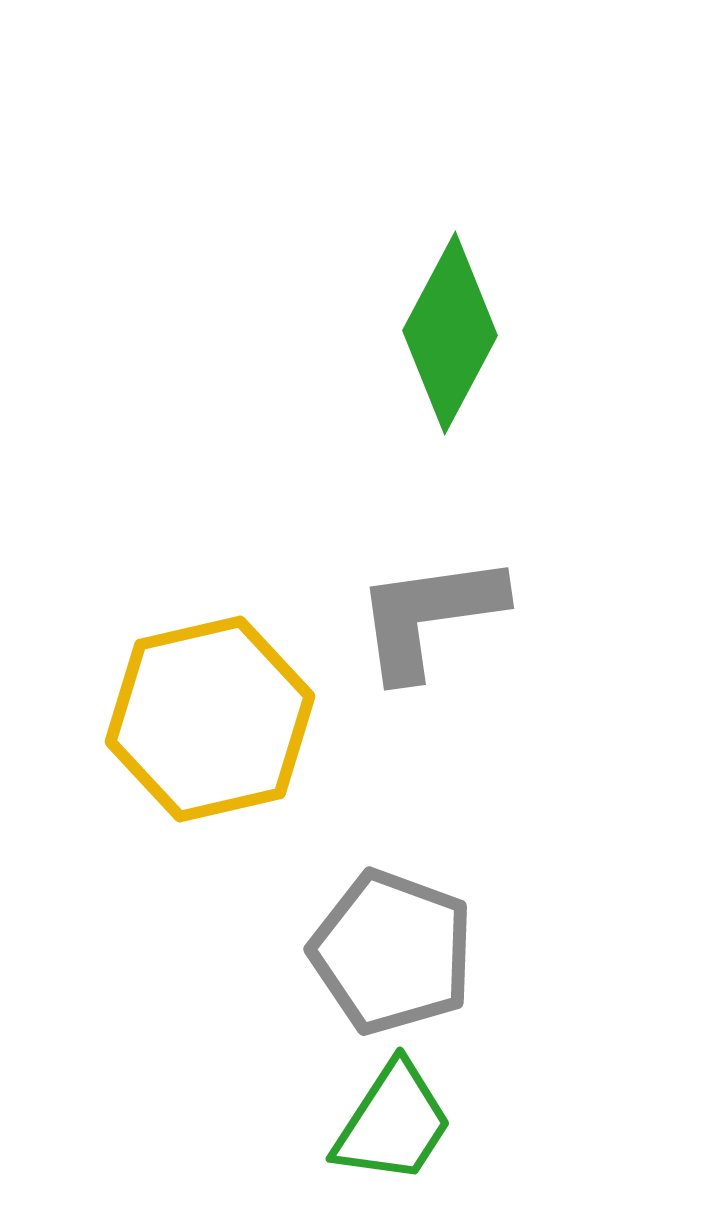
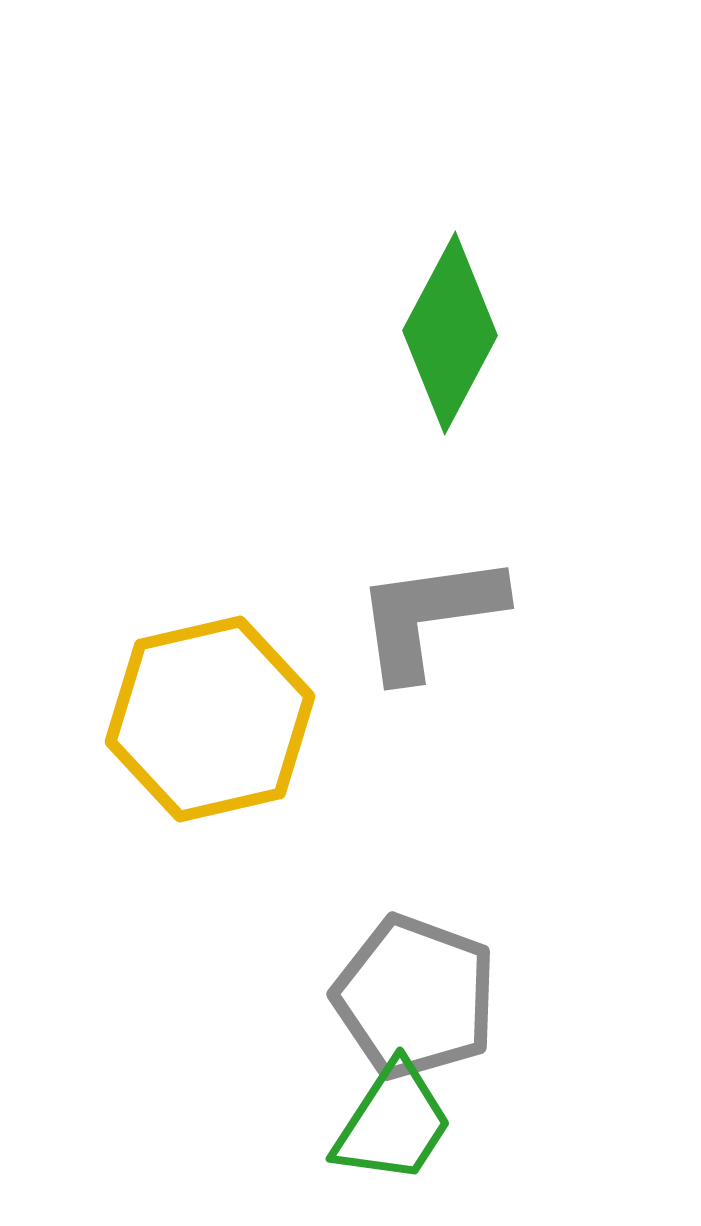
gray pentagon: moved 23 px right, 45 px down
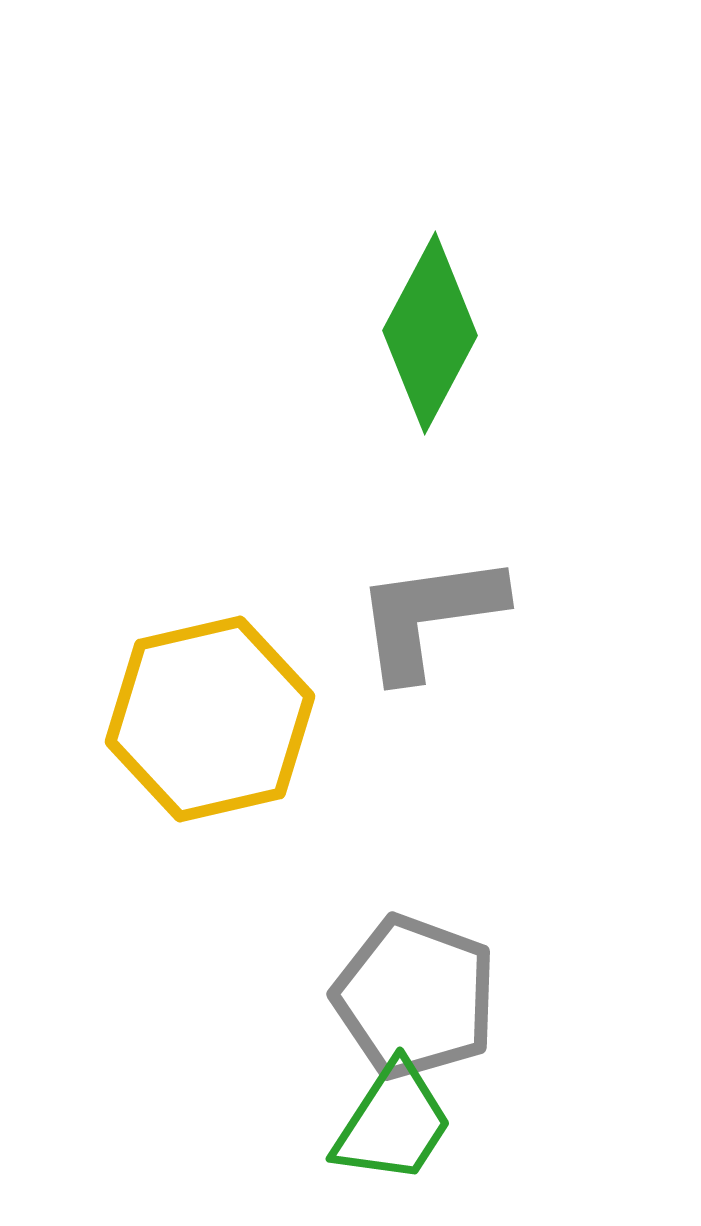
green diamond: moved 20 px left
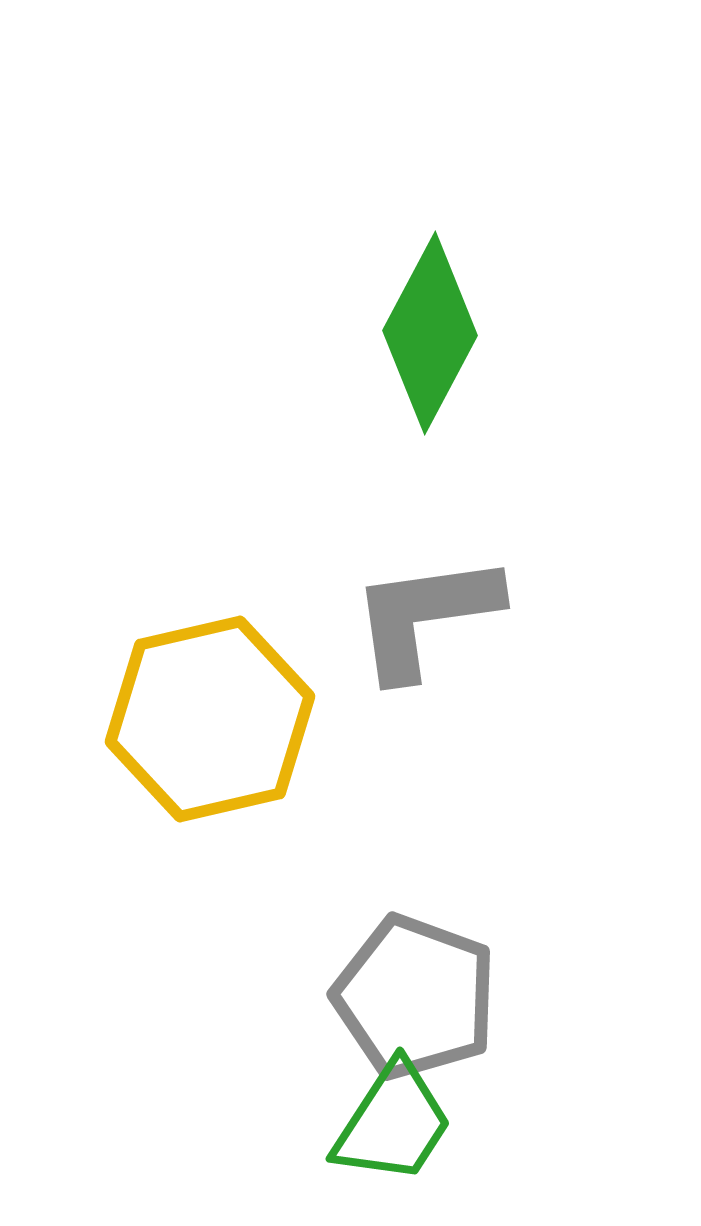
gray L-shape: moved 4 px left
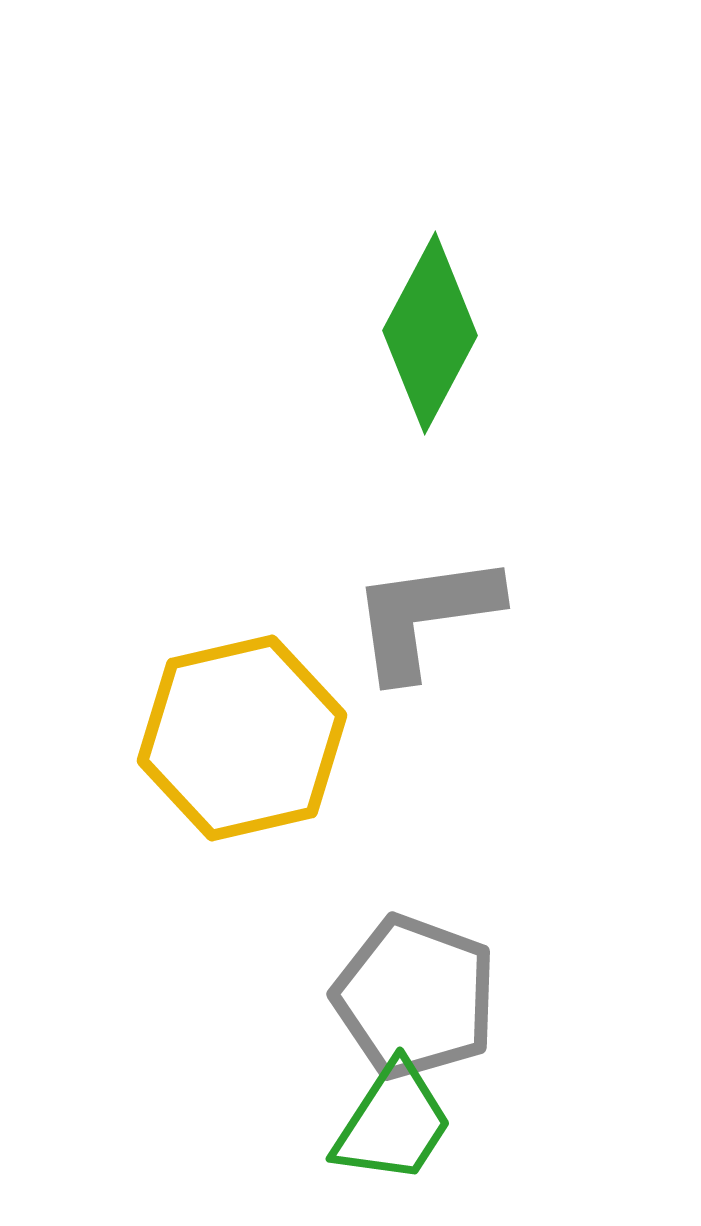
yellow hexagon: moved 32 px right, 19 px down
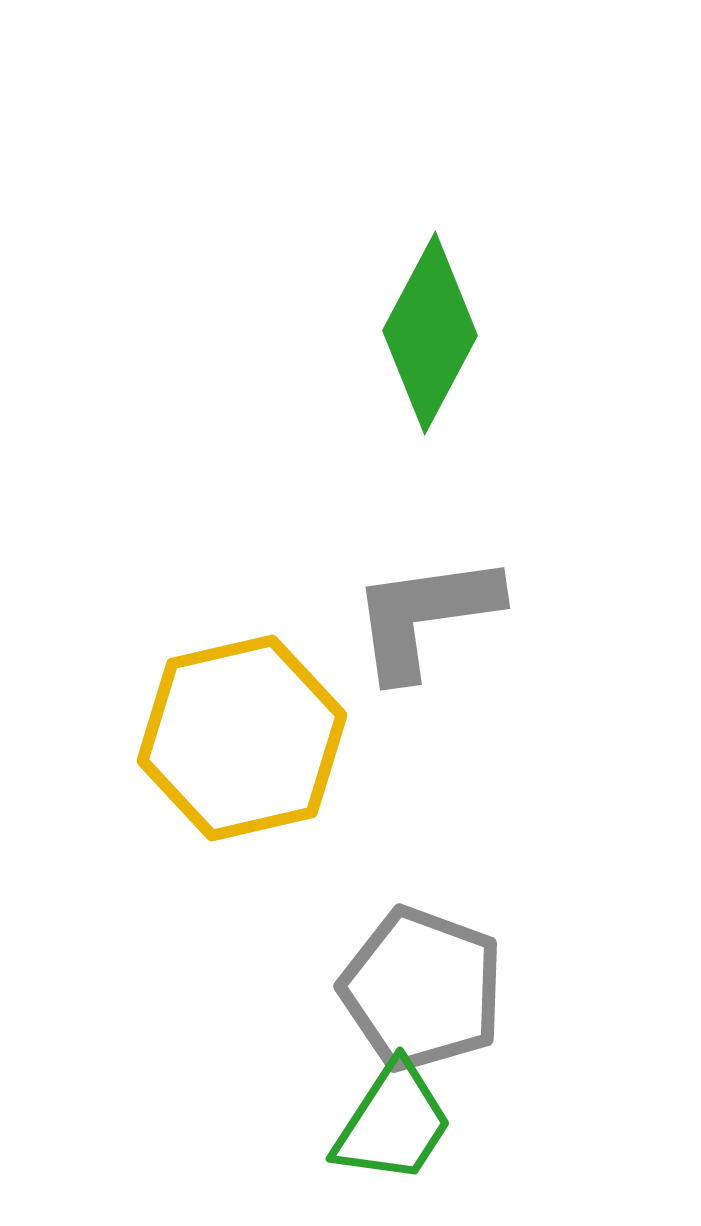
gray pentagon: moved 7 px right, 8 px up
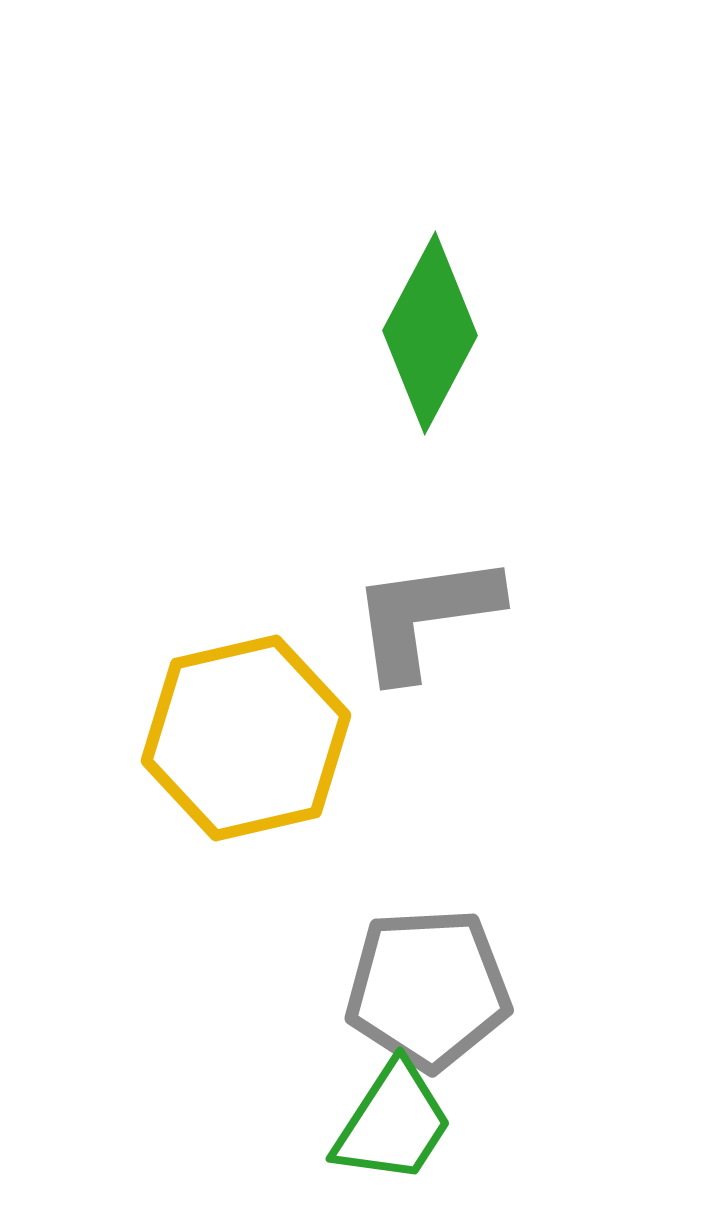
yellow hexagon: moved 4 px right
gray pentagon: moved 6 px right; rotated 23 degrees counterclockwise
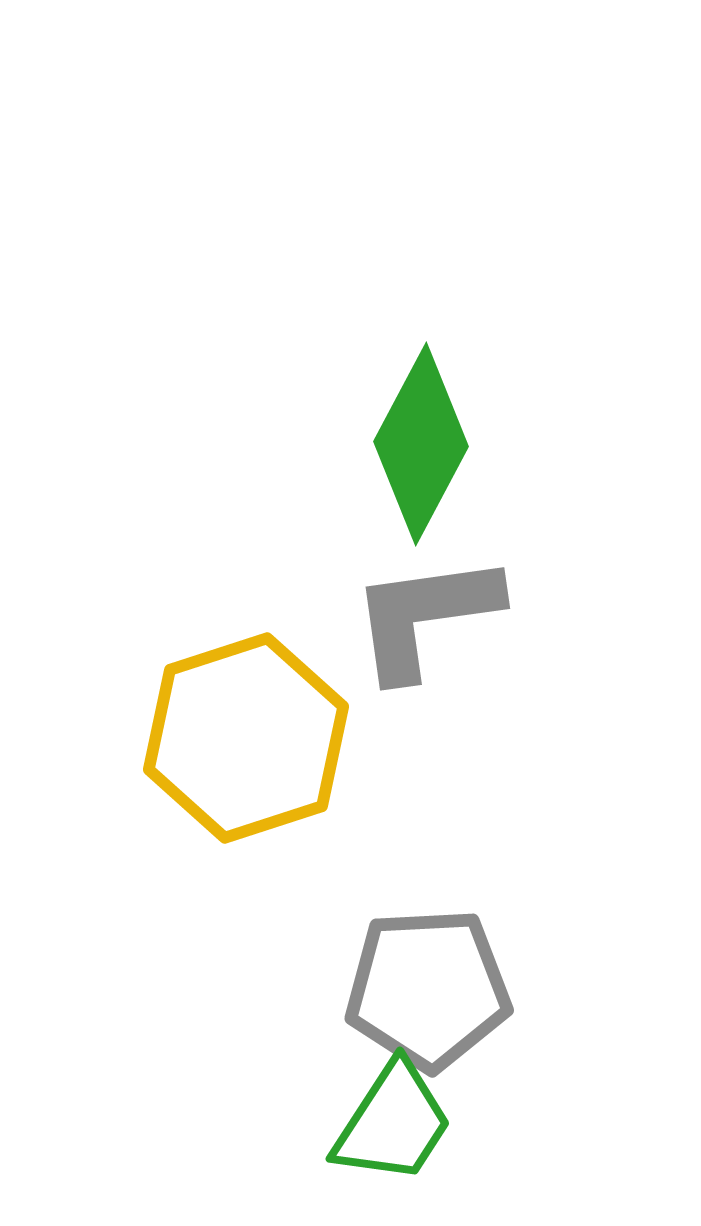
green diamond: moved 9 px left, 111 px down
yellow hexagon: rotated 5 degrees counterclockwise
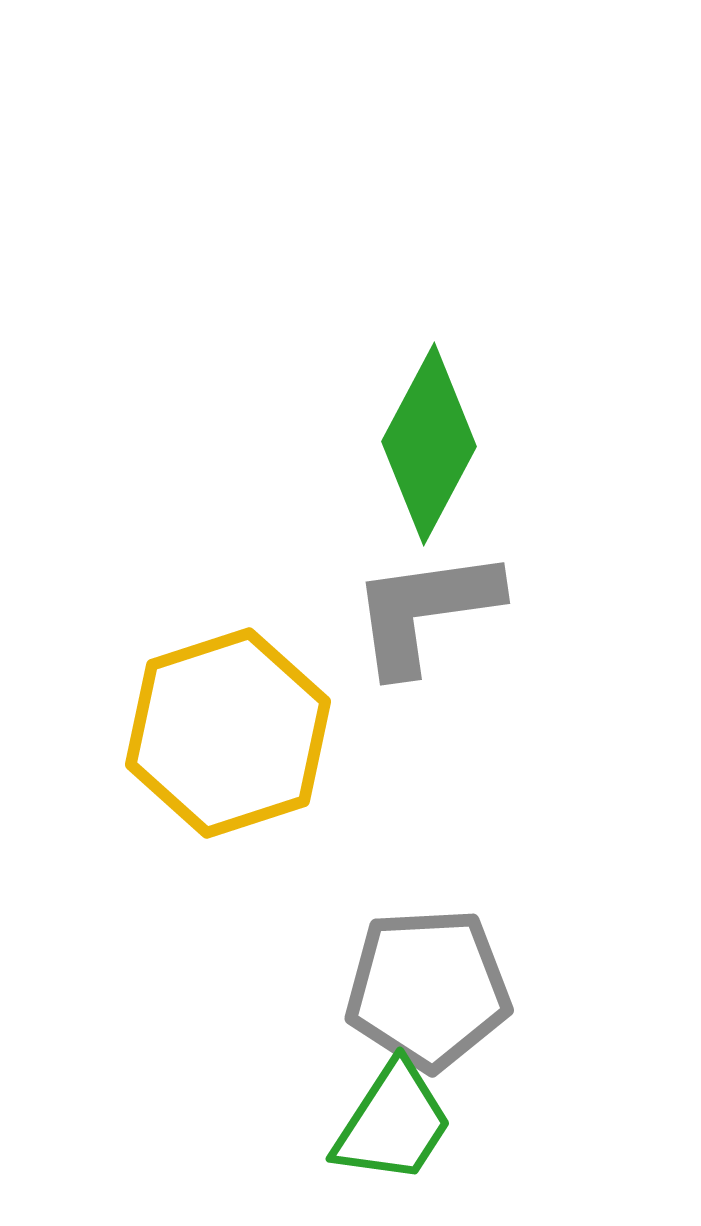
green diamond: moved 8 px right
gray L-shape: moved 5 px up
yellow hexagon: moved 18 px left, 5 px up
